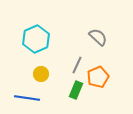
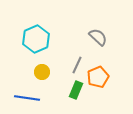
yellow circle: moved 1 px right, 2 px up
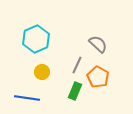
gray semicircle: moved 7 px down
orange pentagon: rotated 20 degrees counterclockwise
green rectangle: moved 1 px left, 1 px down
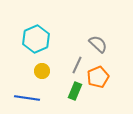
yellow circle: moved 1 px up
orange pentagon: rotated 20 degrees clockwise
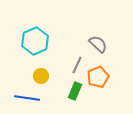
cyan hexagon: moved 1 px left, 2 px down
yellow circle: moved 1 px left, 5 px down
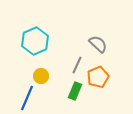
blue line: rotated 75 degrees counterclockwise
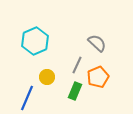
gray semicircle: moved 1 px left, 1 px up
yellow circle: moved 6 px right, 1 px down
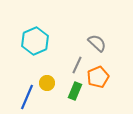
yellow circle: moved 6 px down
blue line: moved 1 px up
